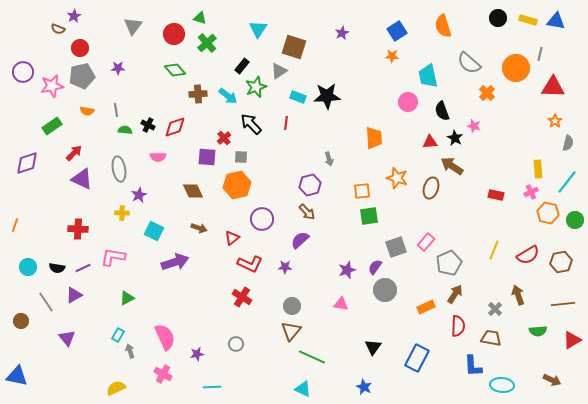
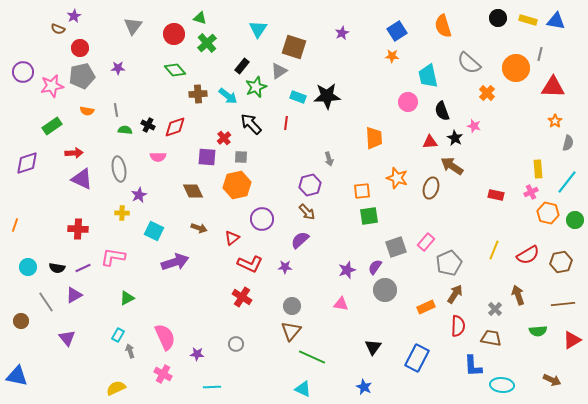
red arrow at (74, 153): rotated 42 degrees clockwise
purple star at (197, 354): rotated 16 degrees clockwise
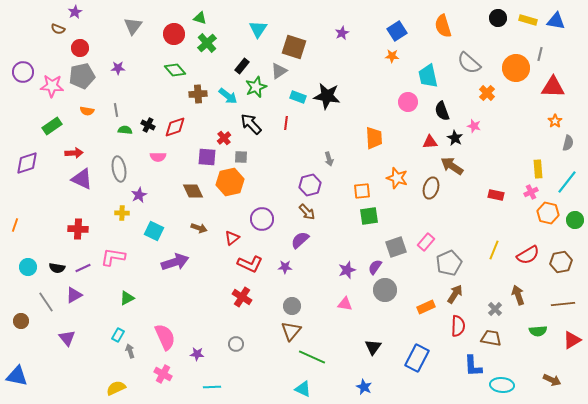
purple star at (74, 16): moved 1 px right, 4 px up
pink star at (52, 86): rotated 15 degrees clockwise
black star at (327, 96): rotated 12 degrees clockwise
orange hexagon at (237, 185): moved 7 px left, 3 px up
pink triangle at (341, 304): moved 4 px right
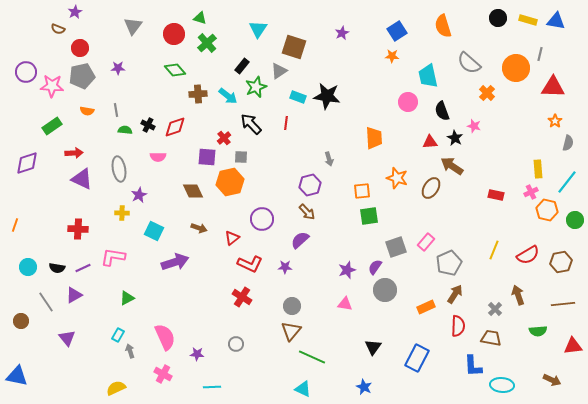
purple circle at (23, 72): moved 3 px right
brown ellipse at (431, 188): rotated 15 degrees clockwise
orange hexagon at (548, 213): moved 1 px left, 3 px up
red triangle at (572, 340): moved 1 px right, 6 px down; rotated 24 degrees clockwise
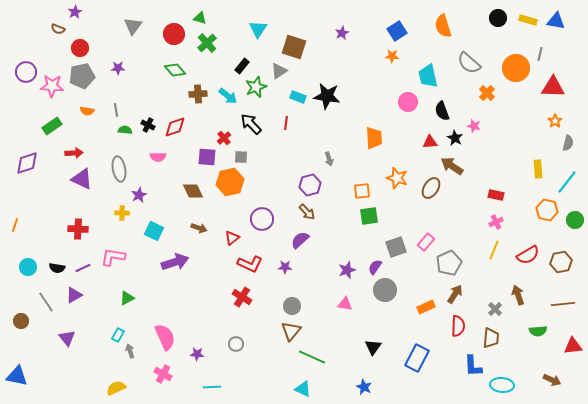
pink cross at (531, 192): moved 35 px left, 30 px down
brown trapezoid at (491, 338): rotated 85 degrees clockwise
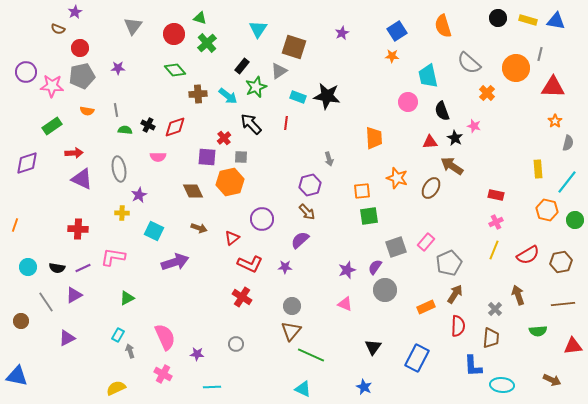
pink triangle at (345, 304): rotated 14 degrees clockwise
purple triangle at (67, 338): rotated 42 degrees clockwise
green line at (312, 357): moved 1 px left, 2 px up
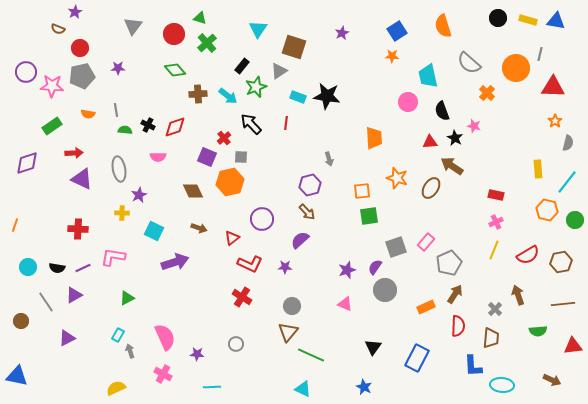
orange semicircle at (87, 111): moved 1 px right, 3 px down
purple square at (207, 157): rotated 18 degrees clockwise
brown triangle at (291, 331): moved 3 px left, 1 px down
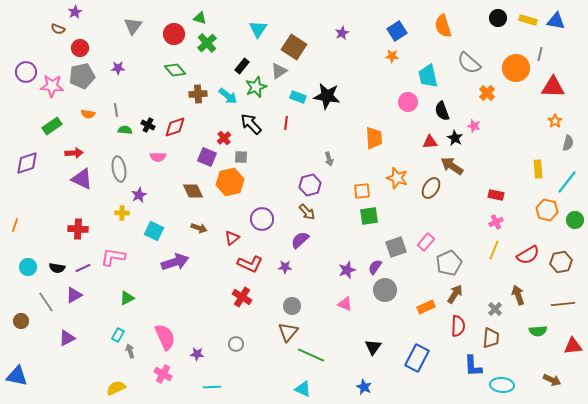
brown square at (294, 47): rotated 15 degrees clockwise
